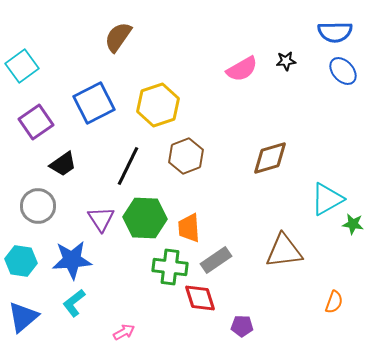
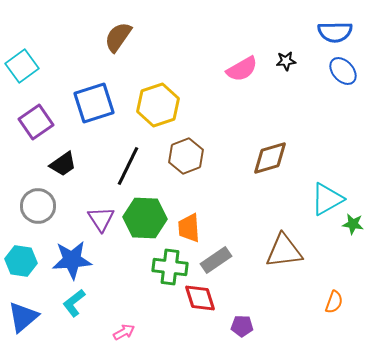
blue square: rotated 9 degrees clockwise
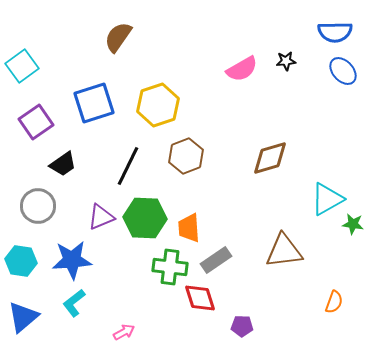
purple triangle: moved 2 px up; rotated 40 degrees clockwise
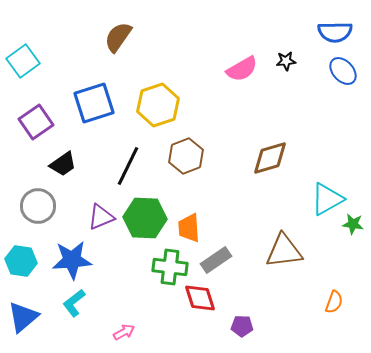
cyan square: moved 1 px right, 5 px up
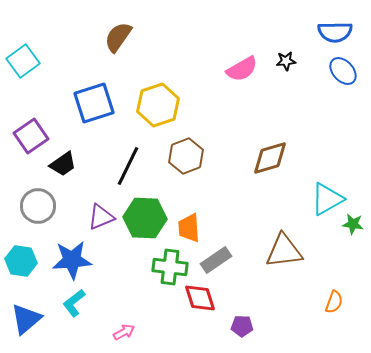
purple square: moved 5 px left, 14 px down
blue triangle: moved 3 px right, 2 px down
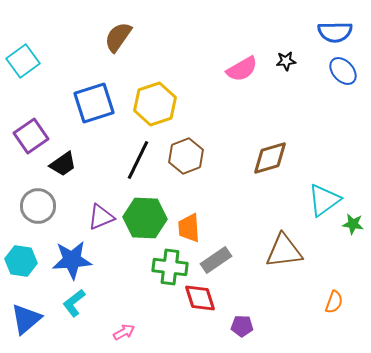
yellow hexagon: moved 3 px left, 1 px up
black line: moved 10 px right, 6 px up
cyan triangle: moved 3 px left, 1 px down; rotated 6 degrees counterclockwise
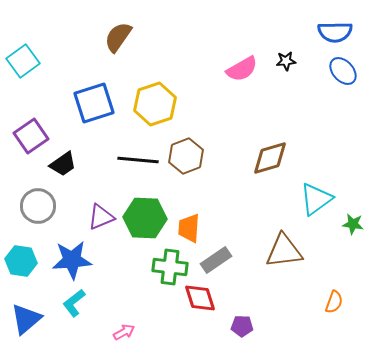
black line: rotated 69 degrees clockwise
cyan triangle: moved 8 px left, 1 px up
orange trapezoid: rotated 8 degrees clockwise
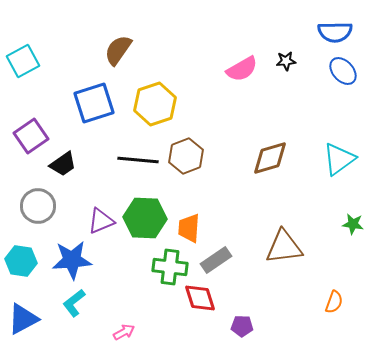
brown semicircle: moved 13 px down
cyan square: rotated 8 degrees clockwise
cyan triangle: moved 23 px right, 40 px up
purple triangle: moved 4 px down
brown triangle: moved 4 px up
blue triangle: moved 3 px left; rotated 12 degrees clockwise
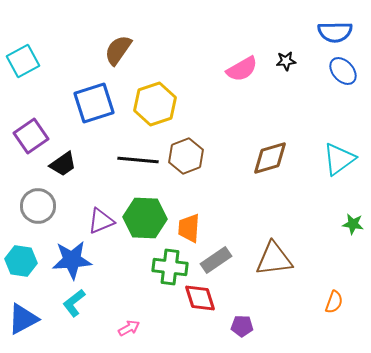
brown triangle: moved 10 px left, 12 px down
pink arrow: moved 5 px right, 4 px up
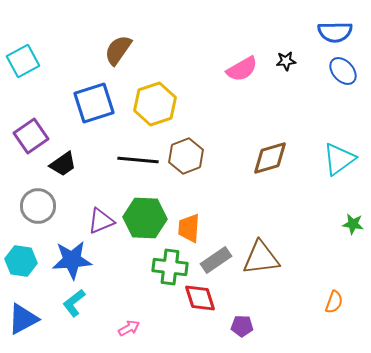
brown triangle: moved 13 px left, 1 px up
